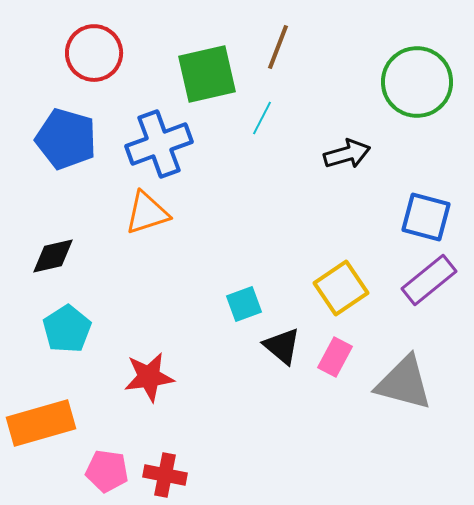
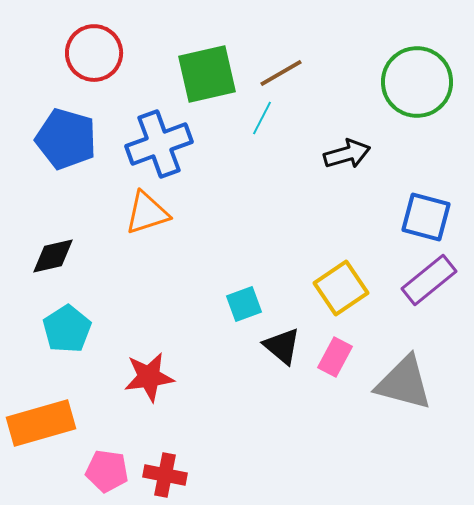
brown line: moved 3 px right, 26 px down; rotated 39 degrees clockwise
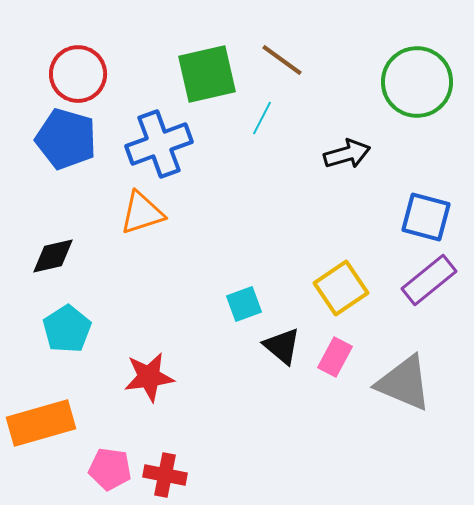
red circle: moved 16 px left, 21 px down
brown line: moved 1 px right, 13 px up; rotated 66 degrees clockwise
orange triangle: moved 5 px left
gray triangle: rotated 8 degrees clockwise
pink pentagon: moved 3 px right, 2 px up
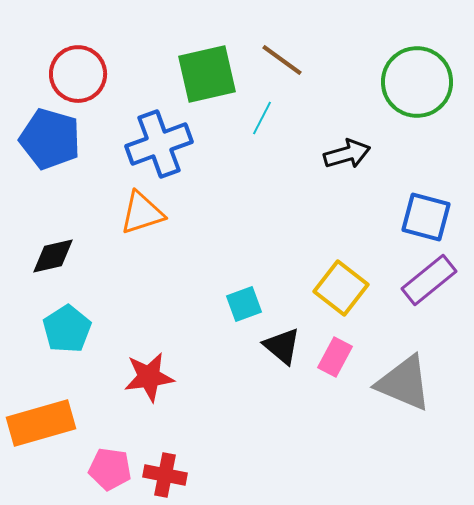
blue pentagon: moved 16 px left
yellow square: rotated 18 degrees counterclockwise
